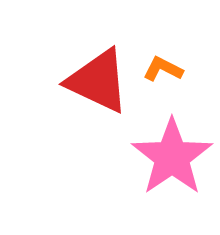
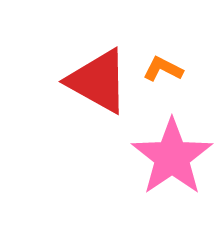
red triangle: rotated 4 degrees clockwise
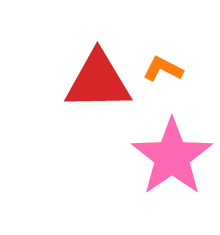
red triangle: rotated 30 degrees counterclockwise
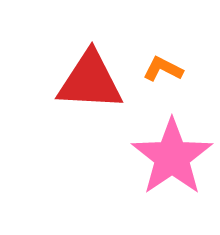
red triangle: moved 8 px left; rotated 4 degrees clockwise
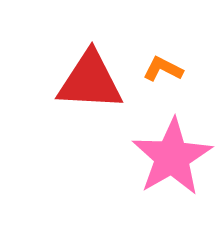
pink star: rotated 4 degrees clockwise
